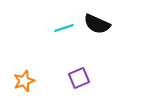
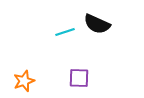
cyan line: moved 1 px right, 4 px down
purple square: rotated 25 degrees clockwise
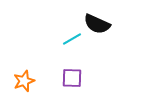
cyan line: moved 7 px right, 7 px down; rotated 12 degrees counterclockwise
purple square: moved 7 px left
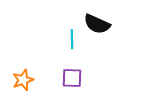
cyan line: rotated 60 degrees counterclockwise
orange star: moved 1 px left, 1 px up
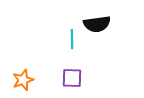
black semicircle: rotated 32 degrees counterclockwise
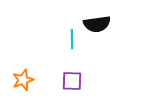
purple square: moved 3 px down
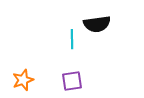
purple square: rotated 10 degrees counterclockwise
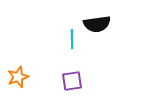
orange star: moved 5 px left, 3 px up
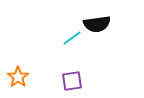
cyan line: moved 1 px up; rotated 54 degrees clockwise
orange star: rotated 15 degrees counterclockwise
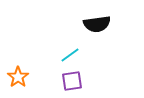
cyan line: moved 2 px left, 17 px down
